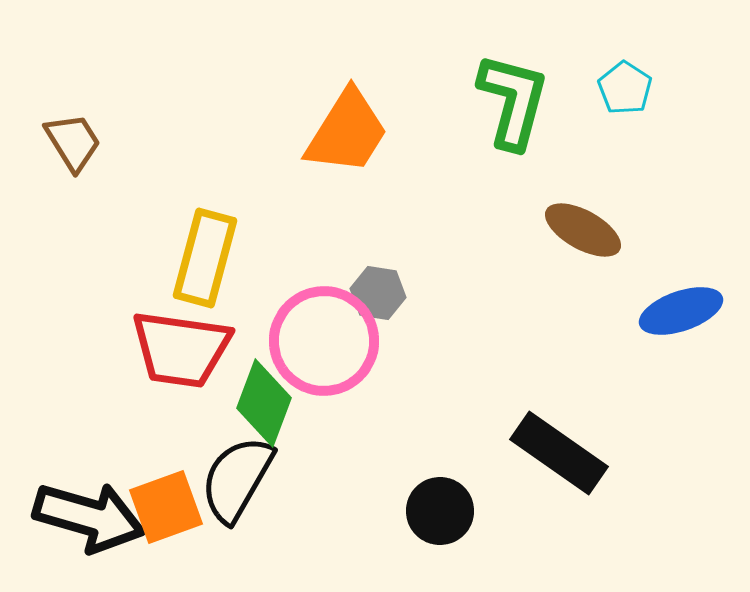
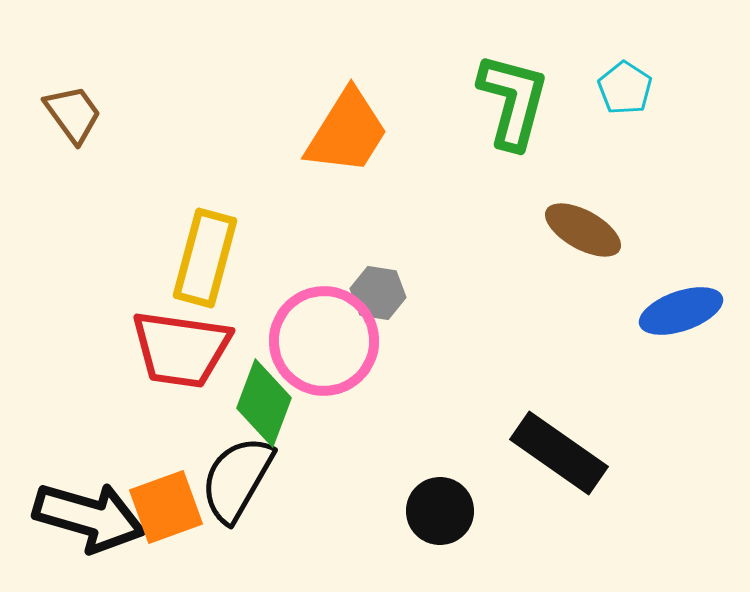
brown trapezoid: moved 28 px up; rotated 4 degrees counterclockwise
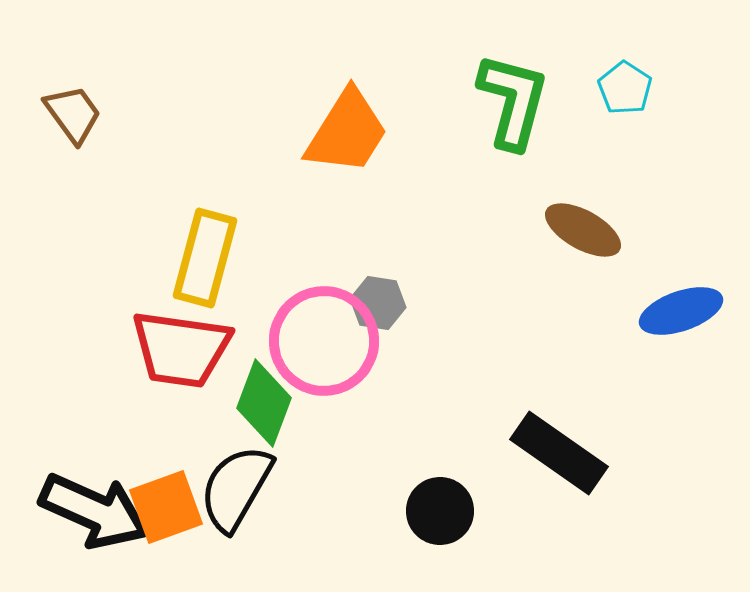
gray hexagon: moved 10 px down
black semicircle: moved 1 px left, 9 px down
black arrow: moved 5 px right, 6 px up; rotated 8 degrees clockwise
